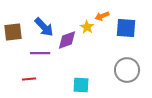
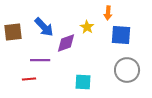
orange arrow: moved 6 px right, 3 px up; rotated 64 degrees counterclockwise
blue square: moved 5 px left, 7 px down
purple diamond: moved 1 px left, 3 px down
purple line: moved 7 px down
cyan square: moved 2 px right, 3 px up
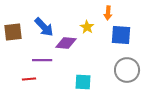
purple diamond: rotated 25 degrees clockwise
purple line: moved 2 px right
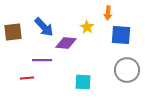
red line: moved 2 px left, 1 px up
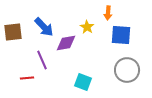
purple diamond: rotated 15 degrees counterclockwise
purple line: rotated 66 degrees clockwise
cyan square: rotated 18 degrees clockwise
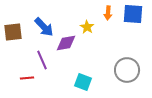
blue square: moved 12 px right, 21 px up
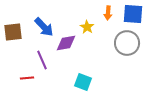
gray circle: moved 27 px up
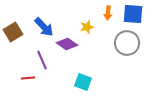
yellow star: rotated 24 degrees clockwise
brown square: rotated 24 degrees counterclockwise
purple diamond: moved 1 px right, 1 px down; rotated 45 degrees clockwise
red line: moved 1 px right
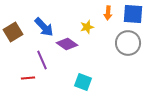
gray circle: moved 1 px right
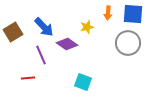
purple line: moved 1 px left, 5 px up
